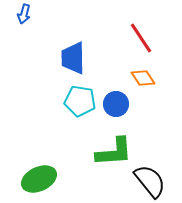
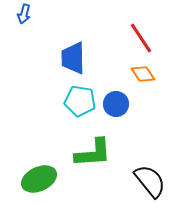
orange diamond: moved 4 px up
green L-shape: moved 21 px left, 1 px down
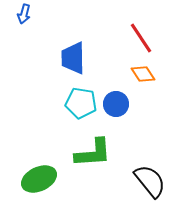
cyan pentagon: moved 1 px right, 2 px down
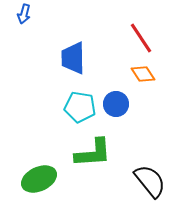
cyan pentagon: moved 1 px left, 4 px down
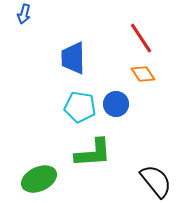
black semicircle: moved 6 px right
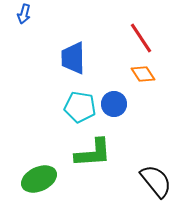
blue circle: moved 2 px left
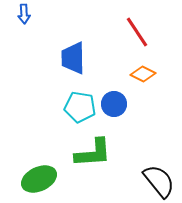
blue arrow: rotated 18 degrees counterclockwise
red line: moved 4 px left, 6 px up
orange diamond: rotated 30 degrees counterclockwise
black semicircle: moved 3 px right
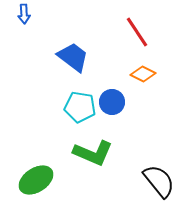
blue trapezoid: moved 1 px up; rotated 128 degrees clockwise
blue circle: moved 2 px left, 2 px up
green L-shape: rotated 27 degrees clockwise
green ellipse: moved 3 px left, 1 px down; rotated 8 degrees counterclockwise
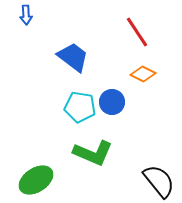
blue arrow: moved 2 px right, 1 px down
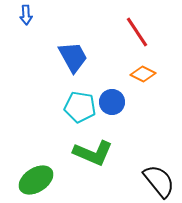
blue trapezoid: rotated 24 degrees clockwise
